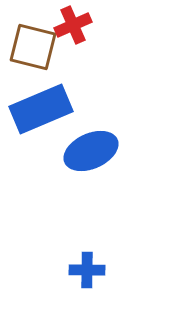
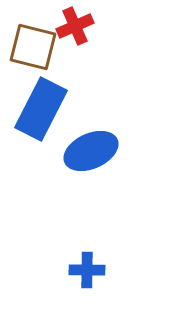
red cross: moved 2 px right, 1 px down
blue rectangle: rotated 40 degrees counterclockwise
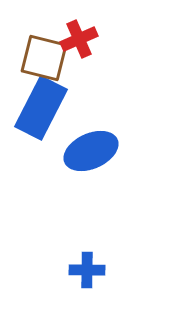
red cross: moved 4 px right, 13 px down
brown square: moved 11 px right, 11 px down
blue rectangle: moved 1 px up
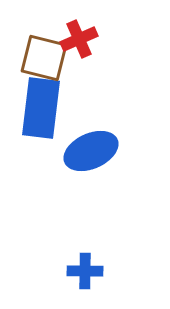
blue rectangle: rotated 20 degrees counterclockwise
blue cross: moved 2 px left, 1 px down
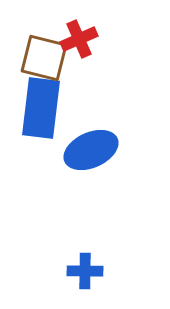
blue ellipse: moved 1 px up
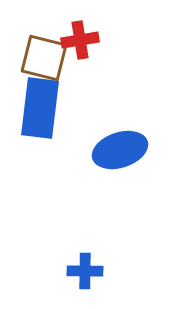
red cross: moved 1 px right, 1 px down; rotated 15 degrees clockwise
blue rectangle: moved 1 px left
blue ellipse: moved 29 px right; rotated 6 degrees clockwise
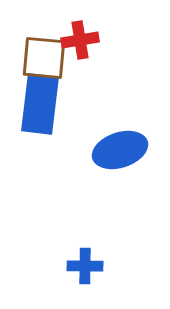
brown square: rotated 9 degrees counterclockwise
blue rectangle: moved 4 px up
blue cross: moved 5 px up
